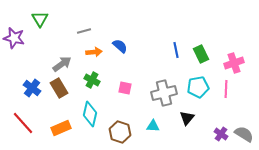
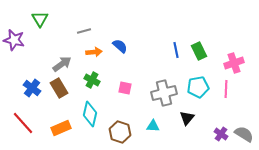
purple star: moved 2 px down
green rectangle: moved 2 px left, 3 px up
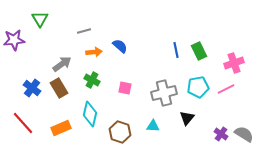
purple star: rotated 20 degrees counterclockwise
pink line: rotated 60 degrees clockwise
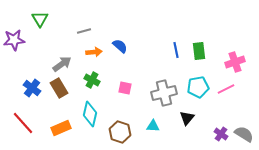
green rectangle: rotated 18 degrees clockwise
pink cross: moved 1 px right, 1 px up
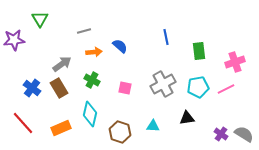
blue line: moved 10 px left, 13 px up
gray cross: moved 1 px left, 9 px up; rotated 15 degrees counterclockwise
black triangle: rotated 42 degrees clockwise
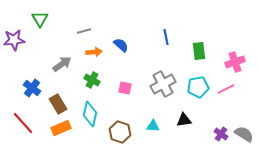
blue semicircle: moved 1 px right, 1 px up
brown rectangle: moved 1 px left, 16 px down
black triangle: moved 3 px left, 2 px down
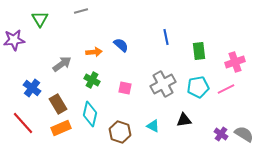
gray line: moved 3 px left, 20 px up
cyan triangle: rotated 24 degrees clockwise
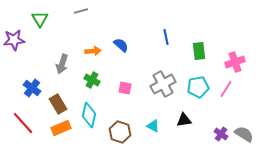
orange arrow: moved 1 px left, 1 px up
gray arrow: rotated 144 degrees clockwise
pink line: rotated 30 degrees counterclockwise
cyan diamond: moved 1 px left, 1 px down
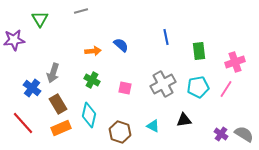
gray arrow: moved 9 px left, 9 px down
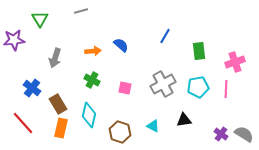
blue line: moved 1 px left, 1 px up; rotated 42 degrees clockwise
gray arrow: moved 2 px right, 15 px up
pink line: rotated 30 degrees counterclockwise
orange rectangle: rotated 54 degrees counterclockwise
